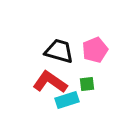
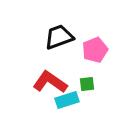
black trapezoid: moved 14 px up; rotated 36 degrees counterclockwise
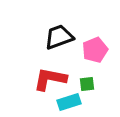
red L-shape: moved 3 px up; rotated 24 degrees counterclockwise
cyan rectangle: moved 2 px right, 2 px down
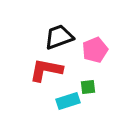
red L-shape: moved 4 px left, 9 px up
green square: moved 1 px right, 3 px down
cyan rectangle: moved 1 px left, 1 px up
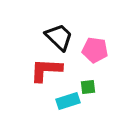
black trapezoid: rotated 64 degrees clockwise
pink pentagon: rotated 30 degrees clockwise
red L-shape: rotated 8 degrees counterclockwise
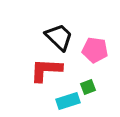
green square: rotated 14 degrees counterclockwise
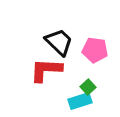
black trapezoid: moved 5 px down
green square: rotated 21 degrees counterclockwise
cyan rectangle: moved 12 px right
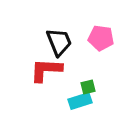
black trapezoid: rotated 24 degrees clockwise
pink pentagon: moved 6 px right, 12 px up
green square: rotated 28 degrees clockwise
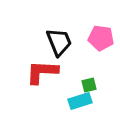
red L-shape: moved 4 px left, 2 px down
green square: moved 1 px right, 2 px up
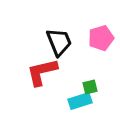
pink pentagon: rotated 25 degrees counterclockwise
red L-shape: rotated 16 degrees counterclockwise
green square: moved 1 px right, 2 px down
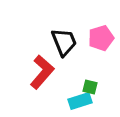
black trapezoid: moved 5 px right
red L-shape: rotated 144 degrees clockwise
green square: rotated 28 degrees clockwise
